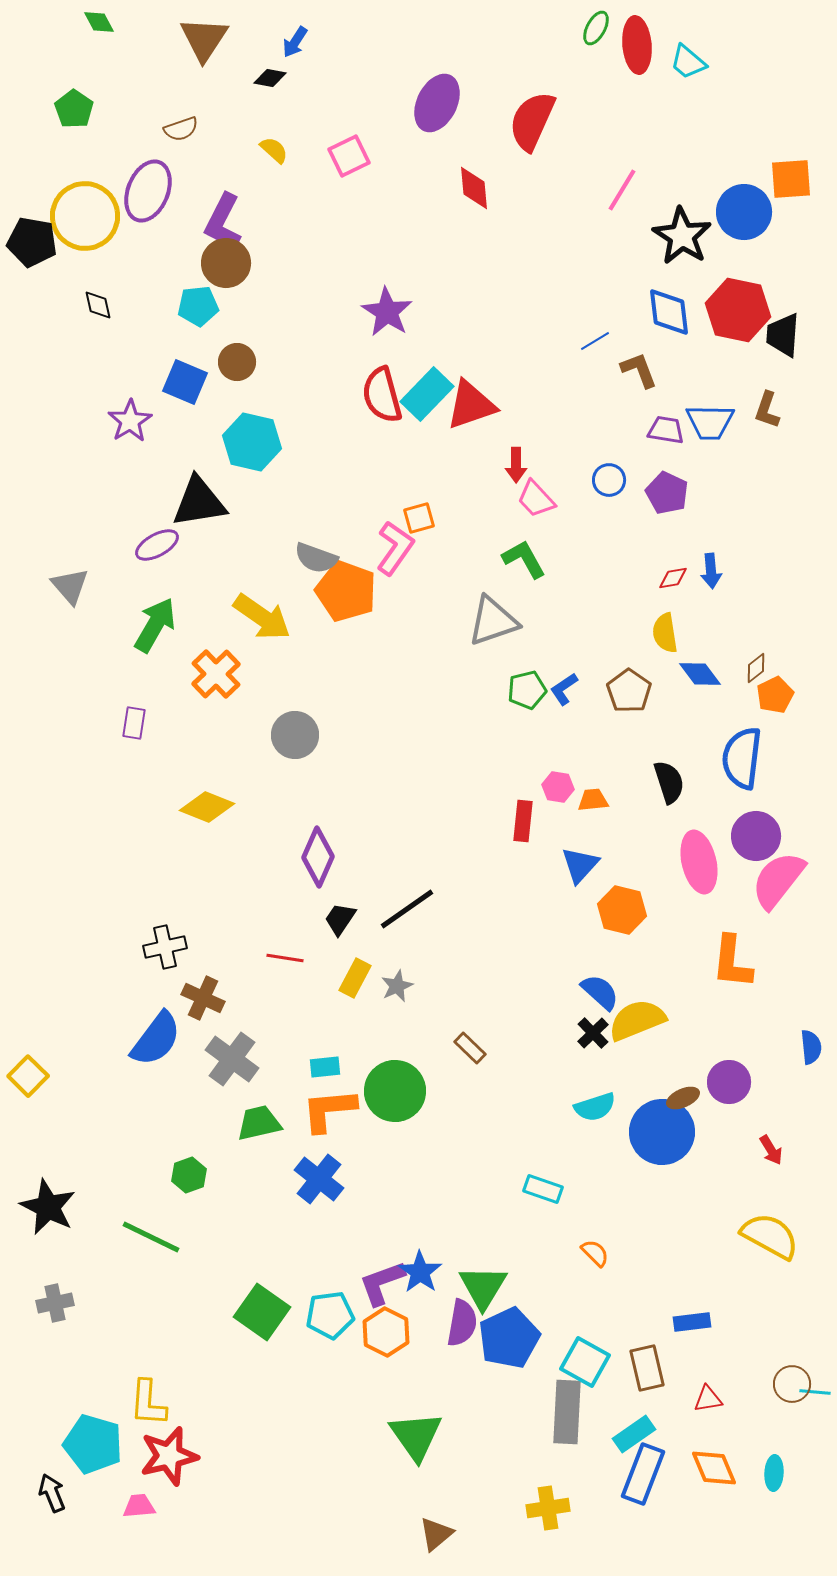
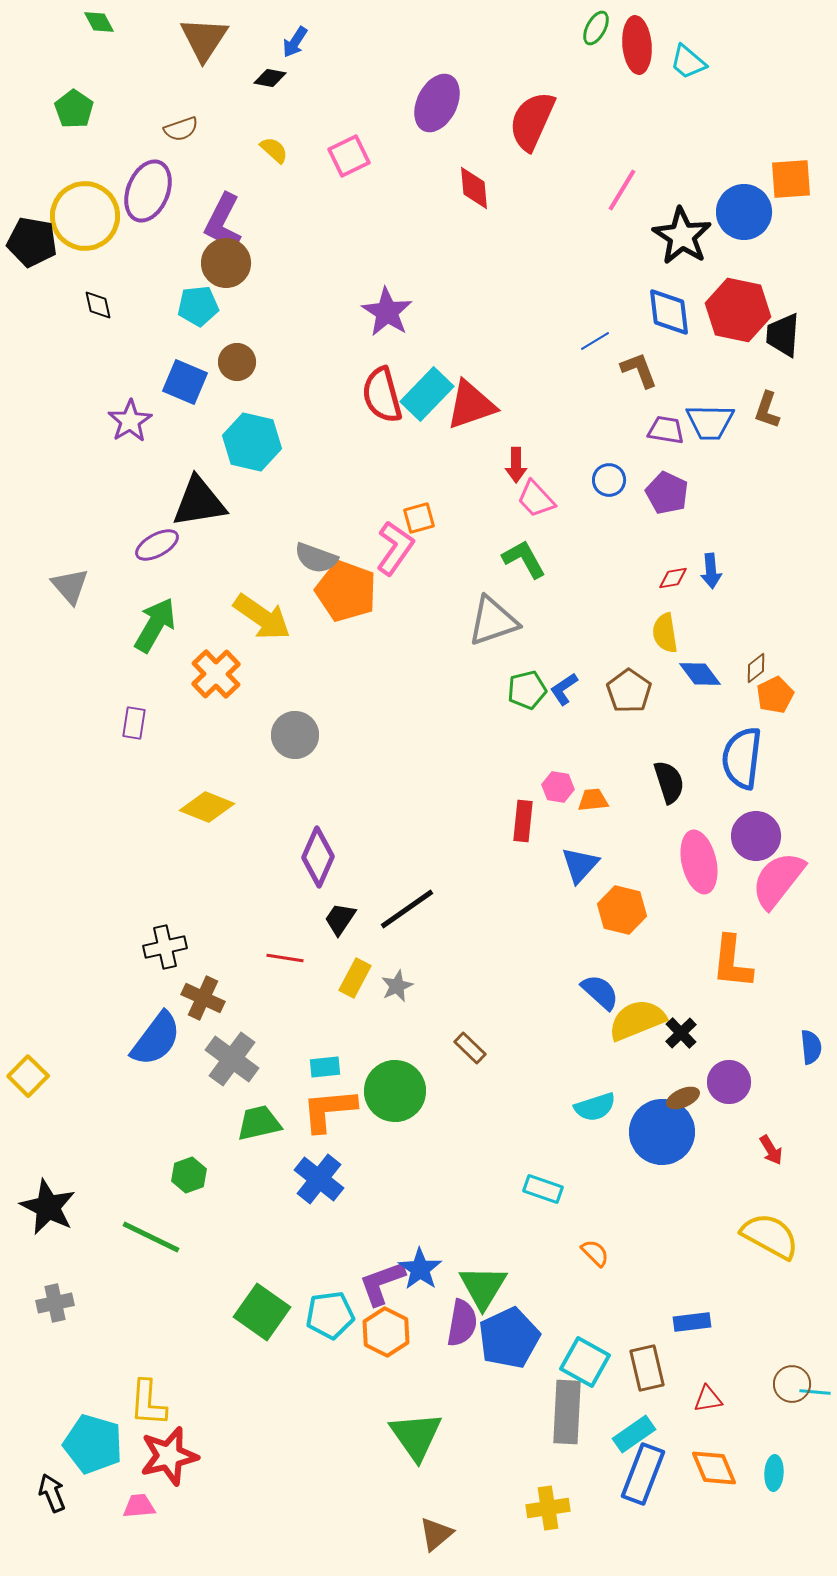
black cross at (593, 1033): moved 88 px right
blue star at (420, 1272): moved 3 px up
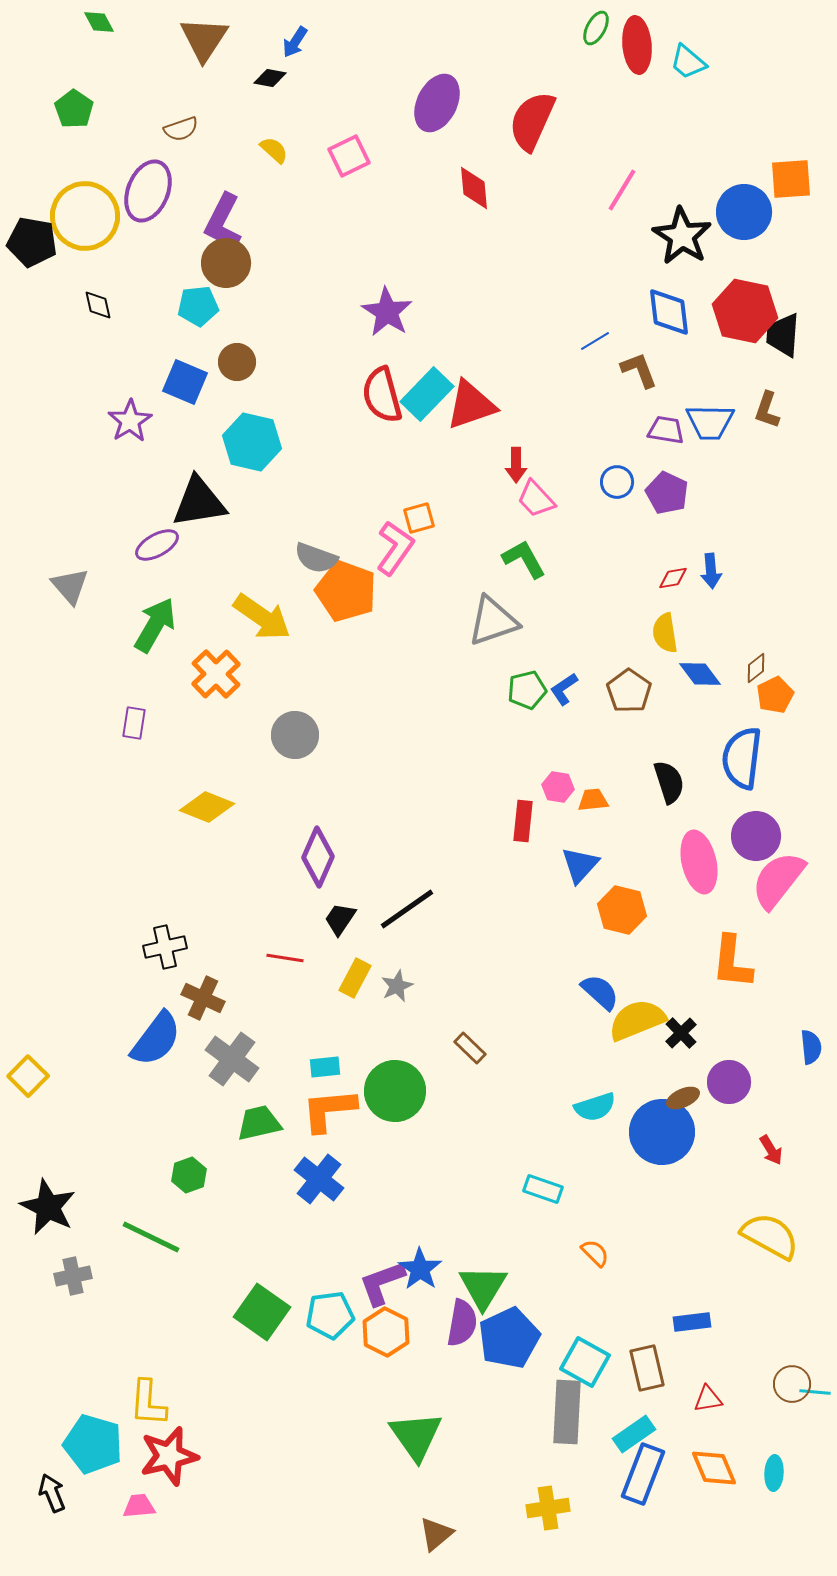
red hexagon at (738, 310): moved 7 px right, 1 px down
blue circle at (609, 480): moved 8 px right, 2 px down
gray cross at (55, 1303): moved 18 px right, 27 px up
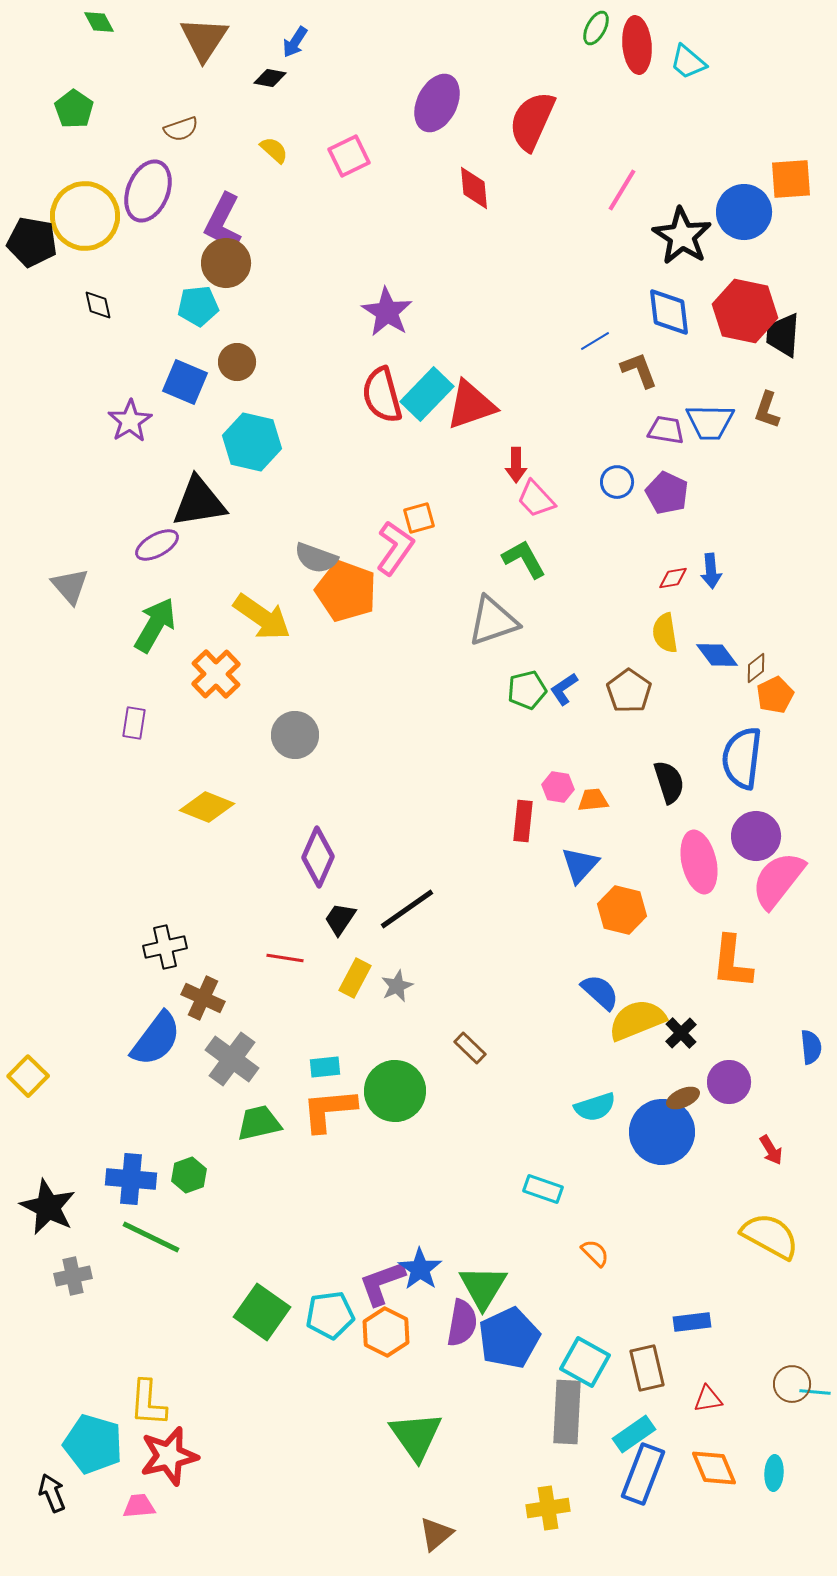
blue diamond at (700, 674): moved 17 px right, 19 px up
blue cross at (319, 1179): moved 188 px left; rotated 33 degrees counterclockwise
